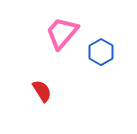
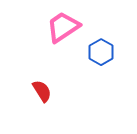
pink trapezoid: moved 1 px right, 6 px up; rotated 15 degrees clockwise
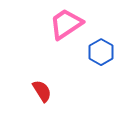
pink trapezoid: moved 3 px right, 3 px up
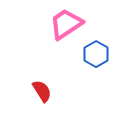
blue hexagon: moved 5 px left, 2 px down
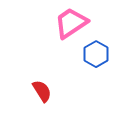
pink trapezoid: moved 5 px right, 1 px up
